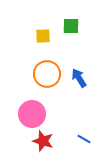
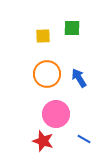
green square: moved 1 px right, 2 px down
pink circle: moved 24 px right
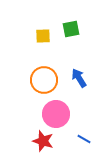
green square: moved 1 px left, 1 px down; rotated 12 degrees counterclockwise
orange circle: moved 3 px left, 6 px down
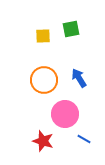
pink circle: moved 9 px right
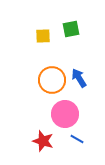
orange circle: moved 8 px right
blue line: moved 7 px left
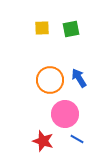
yellow square: moved 1 px left, 8 px up
orange circle: moved 2 px left
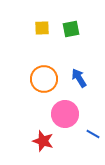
orange circle: moved 6 px left, 1 px up
blue line: moved 16 px right, 5 px up
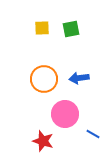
blue arrow: rotated 66 degrees counterclockwise
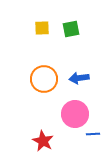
pink circle: moved 10 px right
blue line: rotated 32 degrees counterclockwise
red star: rotated 10 degrees clockwise
